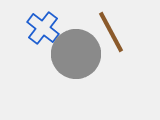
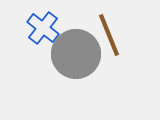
brown line: moved 2 px left, 3 px down; rotated 6 degrees clockwise
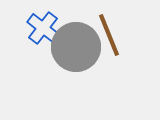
gray circle: moved 7 px up
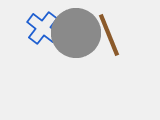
gray circle: moved 14 px up
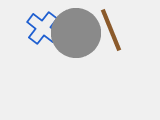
brown line: moved 2 px right, 5 px up
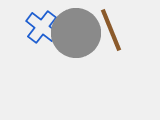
blue cross: moved 1 px left, 1 px up
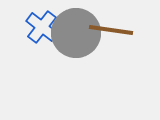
brown line: rotated 60 degrees counterclockwise
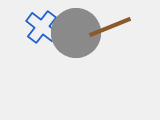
brown line: moved 1 px left, 3 px up; rotated 30 degrees counterclockwise
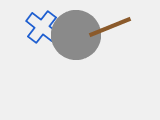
gray circle: moved 2 px down
